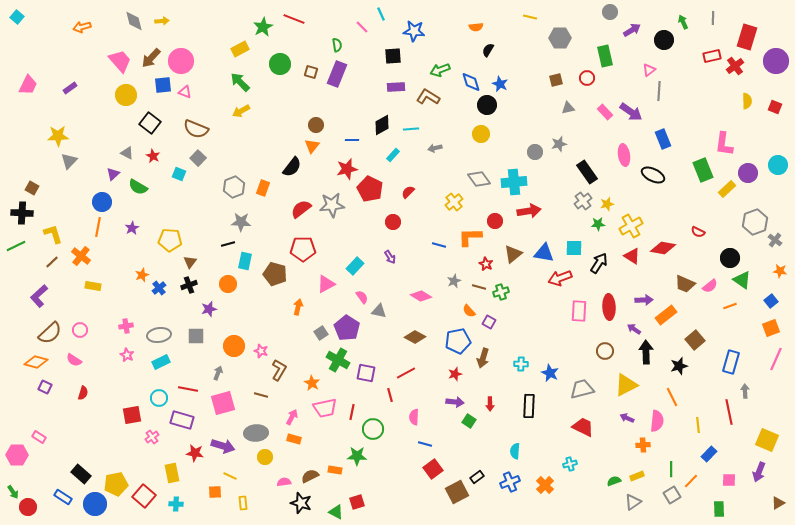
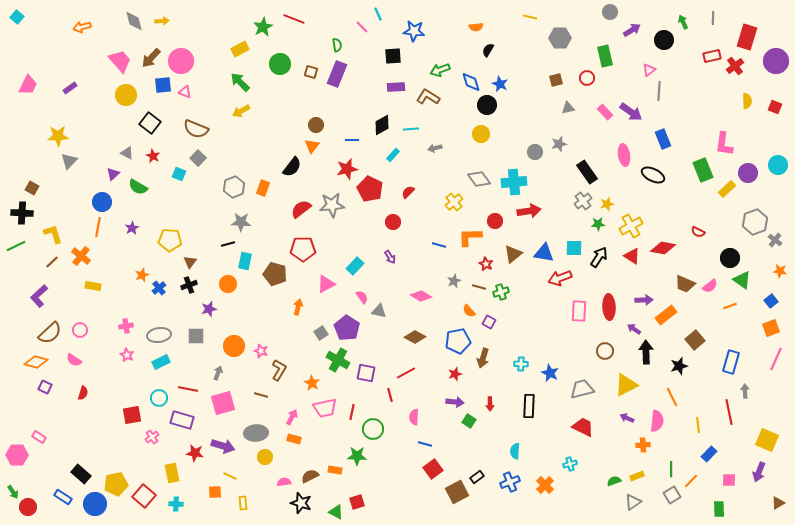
cyan line at (381, 14): moved 3 px left
black arrow at (599, 263): moved 6 px up
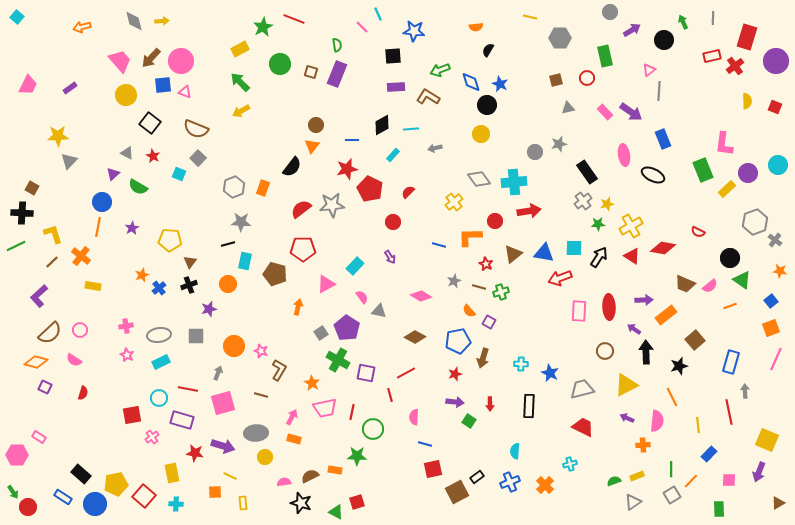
red square at (433, 469): rotated 24 degrees clockwise
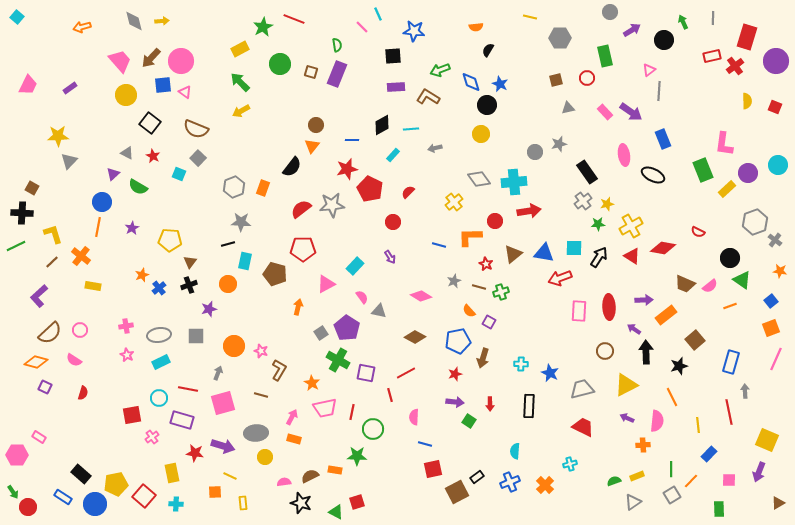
pink triangle at (185, 92): rotated 16 degrees clockwise
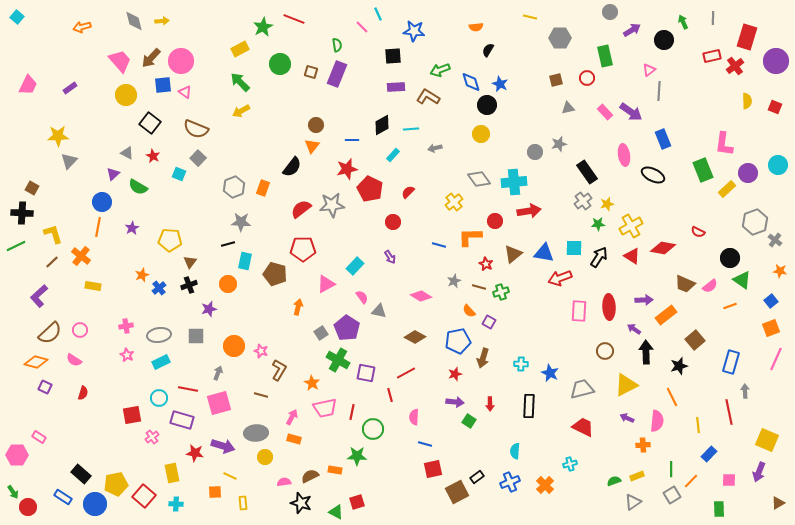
pink square at (223, 403): moved 4 px left
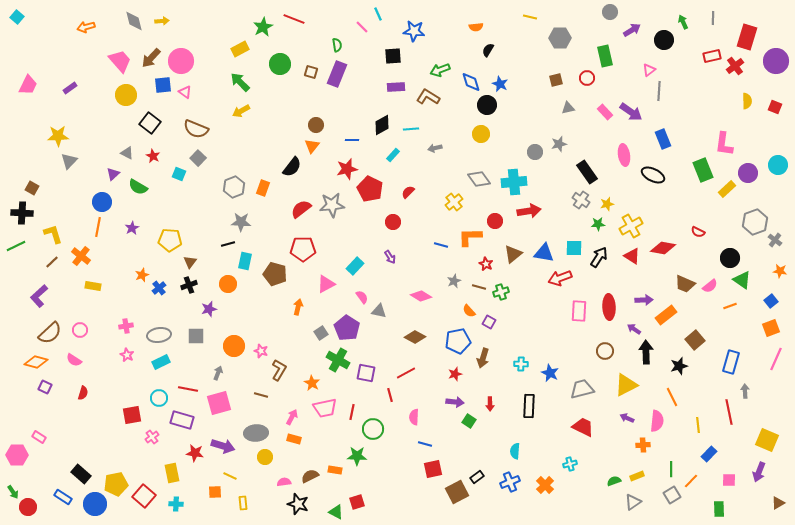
orange arrow at (82, 27): moved 4 px right
gray cross at (583, 201): moved 2 px left, 1 px up; rotated 18 degrees counterclockwise
blue line at (439, 245): moved 2 px right
black star at (301, 503): moved 3 px left, 1 px down
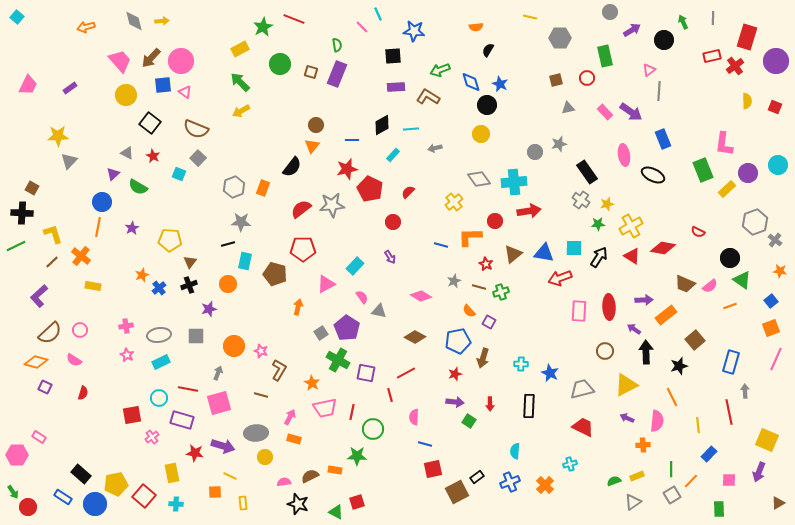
pink arrow at (292, 417): moved 2 px left
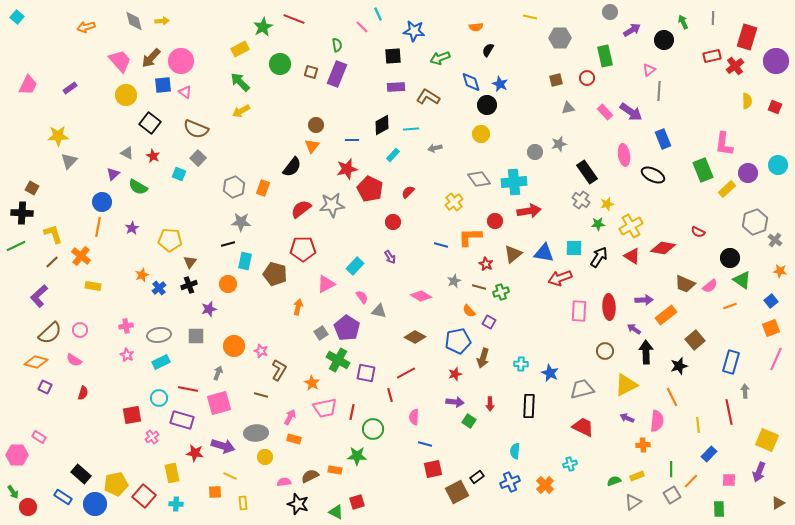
green arrow at (440, 70): moved 12 px up
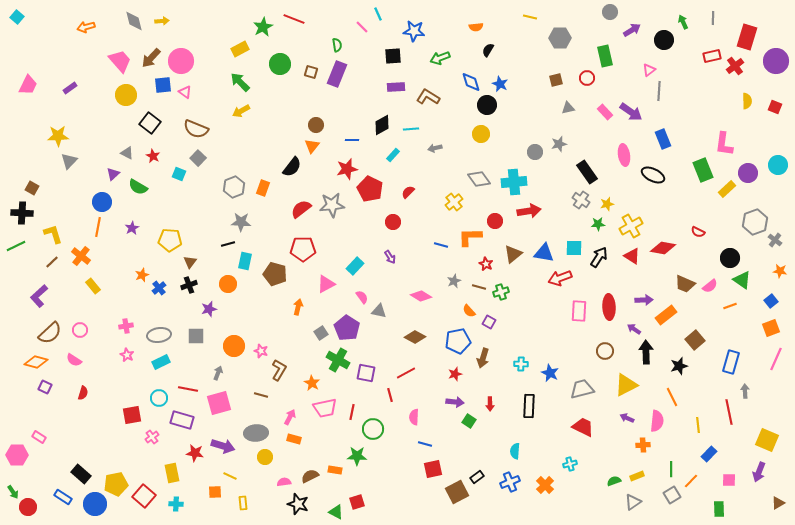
yellow rectangle at (93, 286): rotated 42 degrees clockwise
